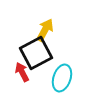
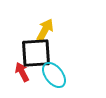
black square: rotated 24 degrees clockwise
cyan ellipse: moved 8 px left, 3 px up; rotated 56 degrees counterclockwise
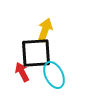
yellow arrow: rotated 10 degrees counterclockwise
cyan ellipse: rotated 12 degrees clockwise
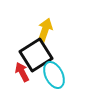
black square: moved 2 px down; rotated 28 degrees counterclockwise
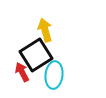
yellow arrow: rotated 35 degrees counterclockwise
cyan ellipse: rotated 32 degrees clockwise
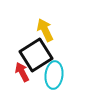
yellow arrow: rotated 10 degrees counterclockwise
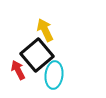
black square: moved 1 px right; rotated 8 degrees counterclockwise
red arrow: moved 4 px left, 2 px up
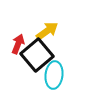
yellow arrow: moved 2 px right, 1 px down; rotated 80 degrees clockwise
red arrow: moved 26 px up; rotated 48 degrees clockwise
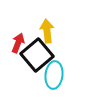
yellow arrow: rotated 60 degrees counterclockwise
red arrow: moved 1 px up
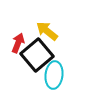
yellow arrow: rotated 45 degrees counterclockwise
